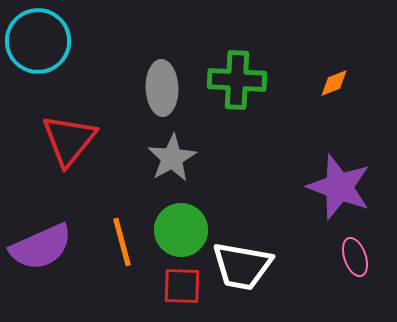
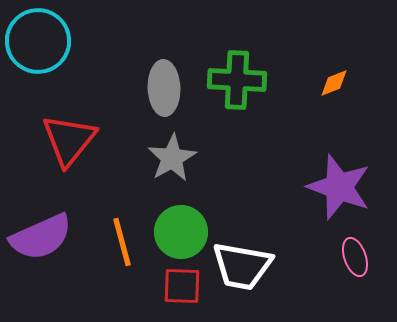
gray ellipse: moved 2 px right
green circle: moved 2 px down
purple semicircle: moved 10 px up
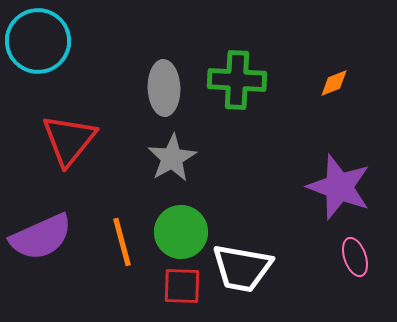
white trapezoid: moved 2 px down
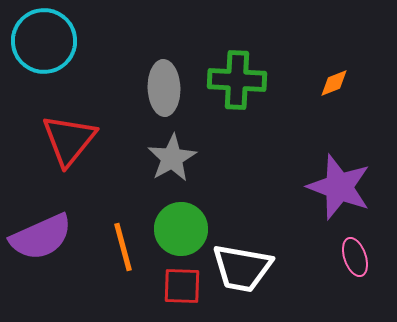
cyan circle: moved 6 px right
green circle: moved 3 px up
orange line: moved 1 px right, 5 px down
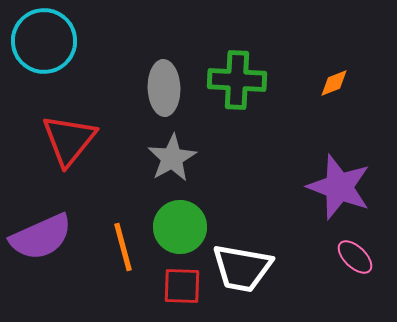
green circle: moved 1 px left, 2 px up
pink ellipse: rotated 27 degrees counterclockwise
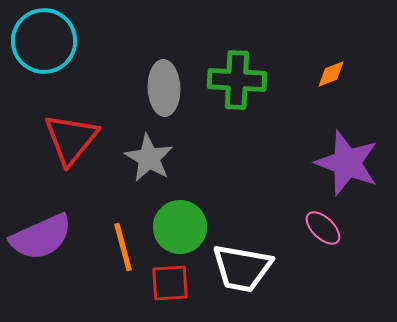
orange diamond: moved 3 px left, 9 px up
red triangle: moved 2 px right, 1 px up
gray star: moved 23 px left; rotated 12 degrees counterclockwise
purple star: moved 8 px right, 24 px up
pink ellipse: moved 32 px left, 29 px up
red square: moved 12 px left, 3 px up; rotated 6 degrees counterclockwise
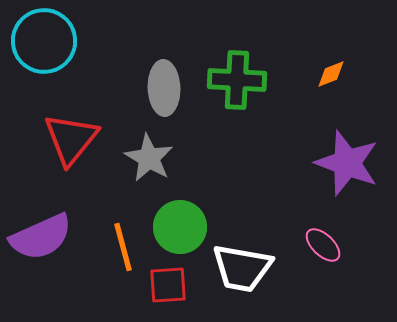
pink ellipse: moved 17 px down
red square: moved 2 px left, 2 px down
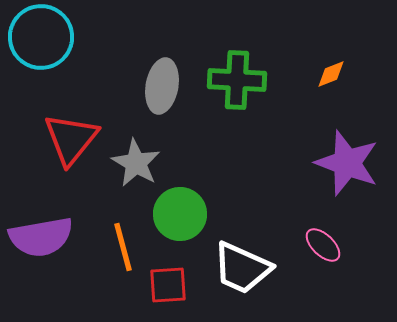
cyan circle: moved 3 px left, 4 px up
gray ellipse: moved 2 px left, 2 px up; rotated 12 degrees clockwise
gray star: moved 13 px left, 5 px down
green circle: moved 13 px up
purple semicircle: rotated 14 degrees clockwise
white trapezoid: rotated 14 degrees clockwise
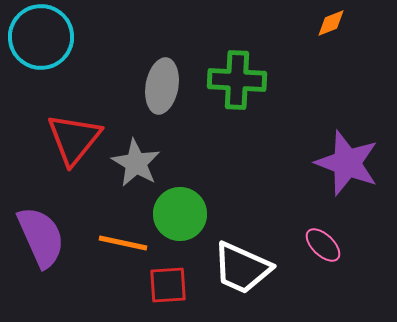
orange diamond: moved 51 px up
red triangle: moved 3 px right
purple semicircle: rotated 104 degrees counterclockwise
orange line: moved 4 px up; rotated 63 degrees counterclockwise
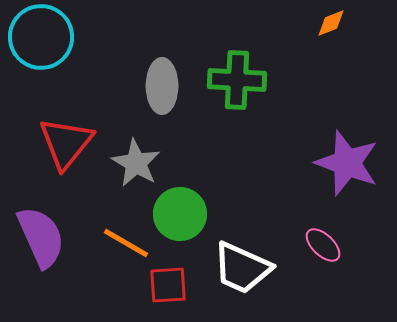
gray ellipse: rotated 10 degrees counterclockwise
red triangle: moved 8 px left, 4 px down
orange line: moved 3 px right; rotated 18 degrees clockwise
